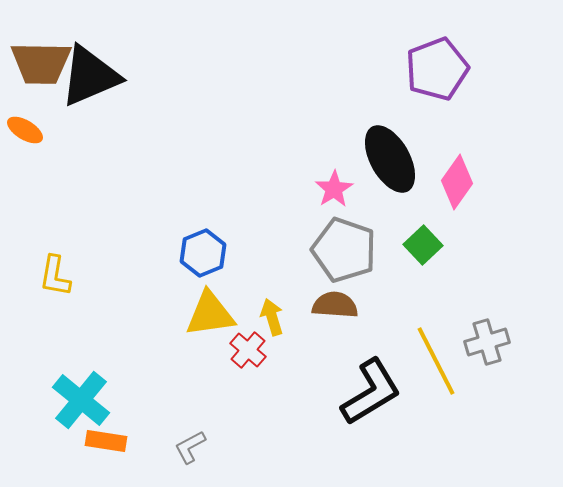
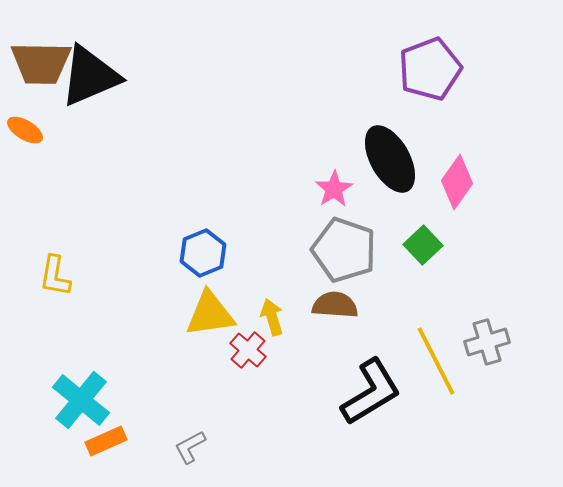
purple pentagon: moved 7 px left
orange rectangle: rotated 33 degrees counterclockwise
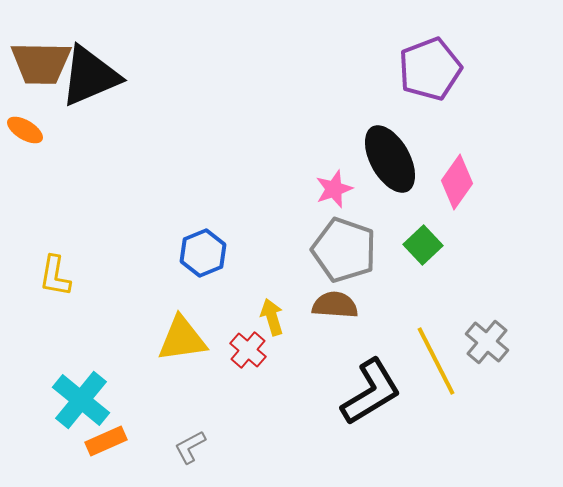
pink star: rotated 12 degrees clockwise
yellow triangle: moved 28 px left, 25 px down
gray cross: rotated 33 degrees counterclockwise
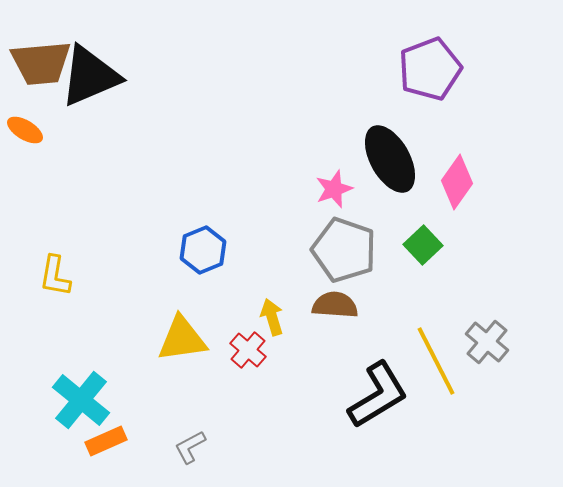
brown trapezoid: rotated 6 degrees counterclockwise
blue hexagon: moved 3 px up
black L-shape: moved 7 px right, 3 px down
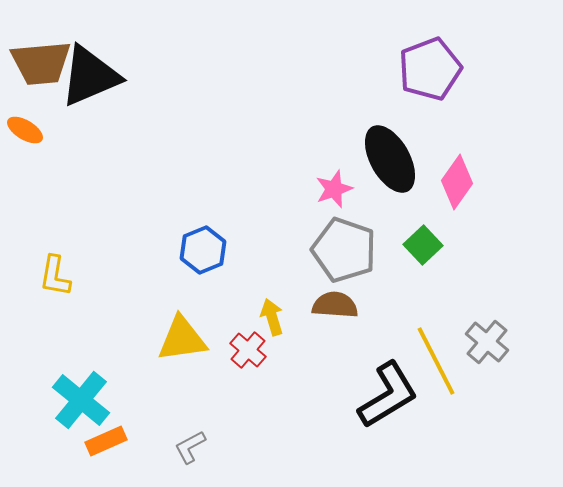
black L-shape: moved 10 px right
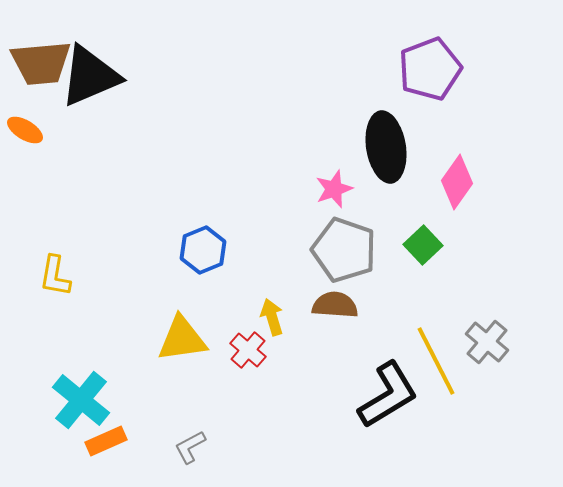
black ellipse: moved 4 px left, 12 px up; rotated 20 degrees clockwise
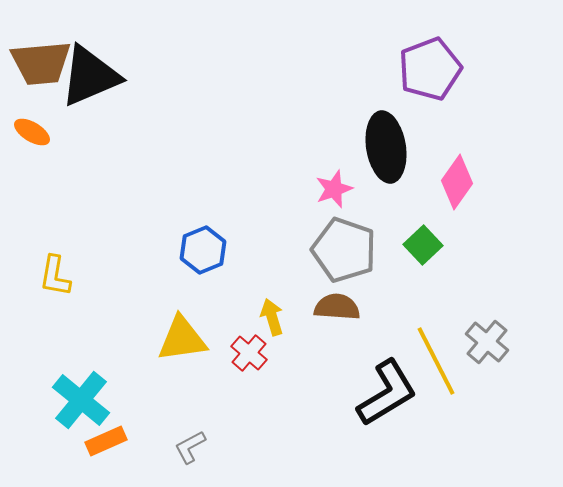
orange ellipse: moved 7 px right, 2 px down
brown semicircle: moved 2 px right, 2 px down
red cross: moved 1 px right, 3 px down
black L-shape: moved 1 px left, 2 px up
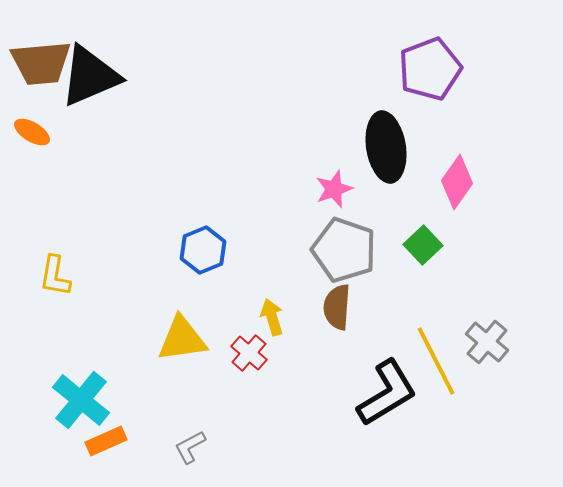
brown semicircle: rotated 90 degrees counterclockwise
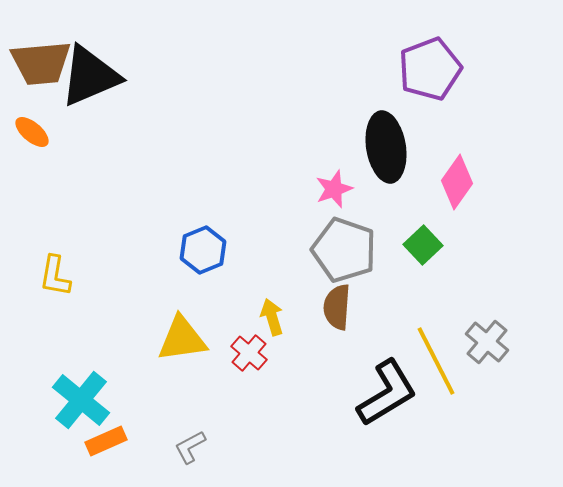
orange ellipse: rotated 9 degrees clockwise
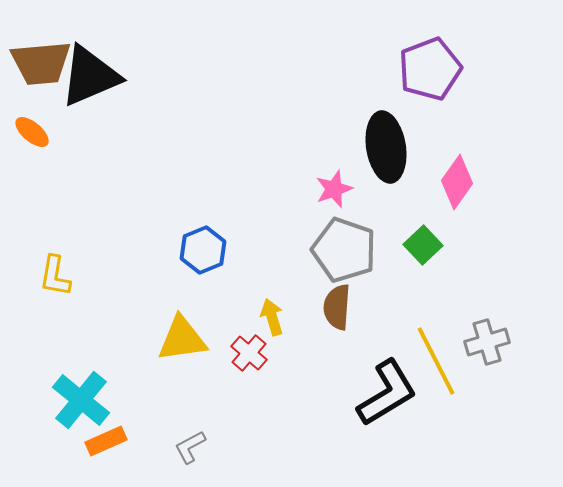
gray cross: rotated 33 degrees clockwise
